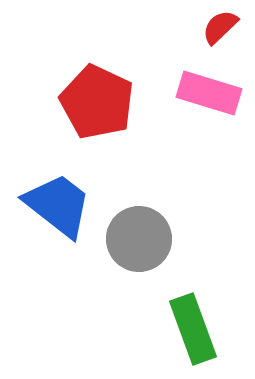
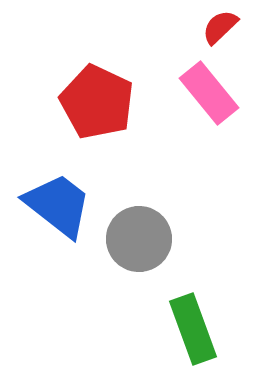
pink rectangle: rotated 34 degrees clockwise
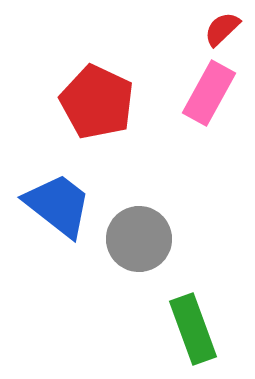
red semicircle: moved 2 px right, 2 px down
pink rectangle: rotated 68 degrees clockwise
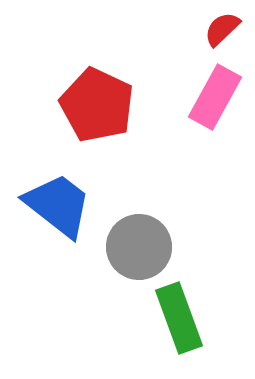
pink rectangle: moved 6 px right, 4 px down
red pentagon: moved 3 px down
gray circle: moved 8 px down
green rectangle: moved 14 px left, 11 px up
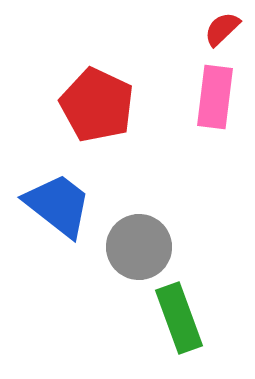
pink rectangle: rotated 22 degrees counterclockwise
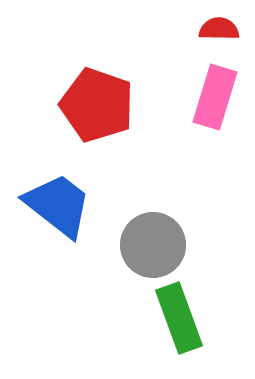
red semicircle: moved 3 px left; rotated 45 degrees clockwise
pink rectangle: rotated 10 degrees clockwise
red pentagon: rotated 6 degrees counterclockwise
gray circle: moved 14 px right, 2 px up
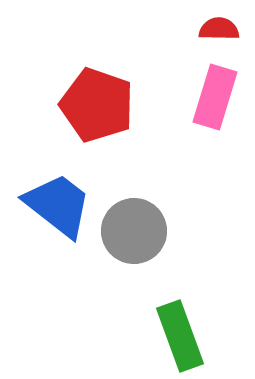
gray circle: moved 19 px left, 14 px up
green rectangle: moved 1 px right, 18 px down
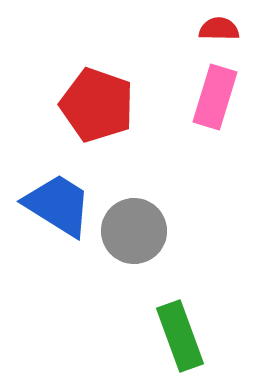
blue trapezoid: rotated 6 degrees counterclockwise
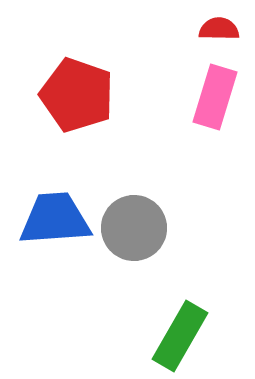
red pentagon: moved 20 px left, 10 px up
blue trapezoid: moved 3 px left, 14 px down; rotated 36 degrees counterclockwise
gray circle: moved 3 px up
green rectangle: rotated 50 degrees clockwise
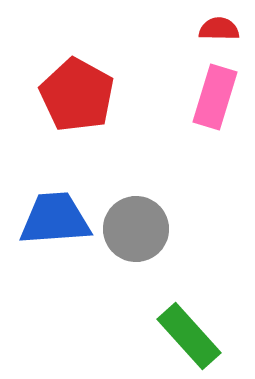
red pentagon: rotated 10 degrees clockwise
gray circle: moved 2 px right, 1 px down
green rectangle: moved 9 px right; rotated 72 degrees counterclockwise
